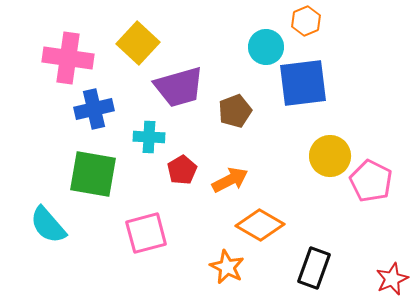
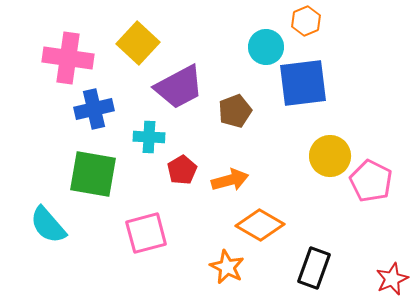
purple trapezoid: rotated 12 degrees counterclockwise
orange arrow: rotated 12 degrees clockwise
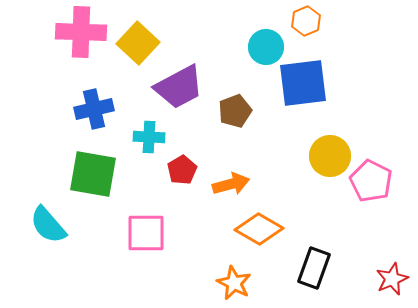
pink cross: moved 13 px right, 26 px up; rotated 6 degrees counterclockwise
orange arrow: moved 1 px right, 4 px down
orange diamond: moved 1 px left, 4 px down
pink square: rotated 15 degrees clockwise
orange star: moved 7 px right, 16 px down
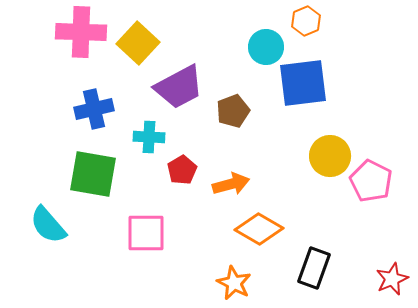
brown pentagon: moved 2 px left
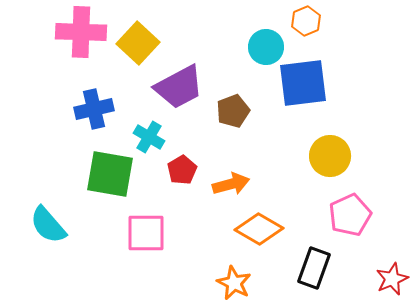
cyan cross: rotated 28 degrees clockwise
green square: moved 17 px right
pink pentagon: moved 21 px left, 34 px down; rotated 21 degrees clockwise
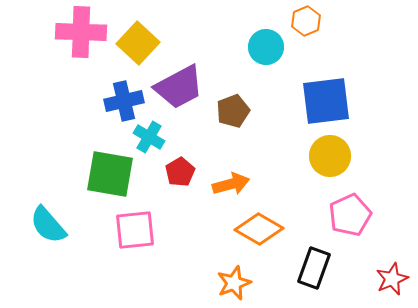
blue square: moved 23 px right, 18 px down
blue cross: moved 30 px right, 8 px up
red pentagon: moved 2 px left, 2 px down
pink square: moved 11 px left, 3 px up; rotated 6 degrees counterclockwise
orange star: rotated 24 degrees clockwise
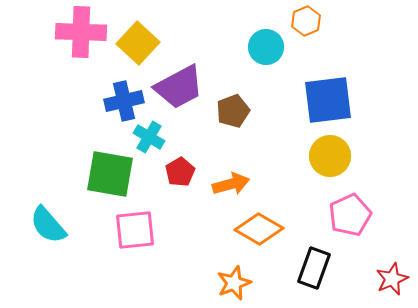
blue square: moved 2 px right, 1 px up
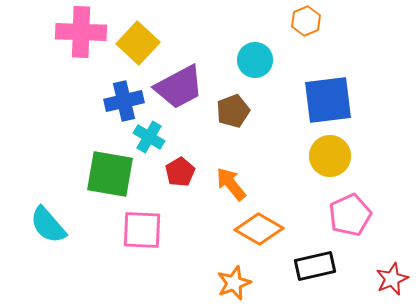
cyan circle: moved 11 px left, 13 px down
orange arrow: rotated 114 degrees counterclockwise
pink square: moved 7 px right; rotated 9 degrees clockwise
black rectangle: moved 1 px right, 2 px up; rotated 57 degrees clockwise
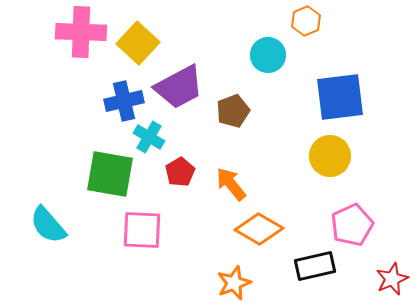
cyan circle: moved 13 px right, 5 px up
blue square: moved 12 px right, 3 px up
pink pentagon: moved 2 px right, 10 px down
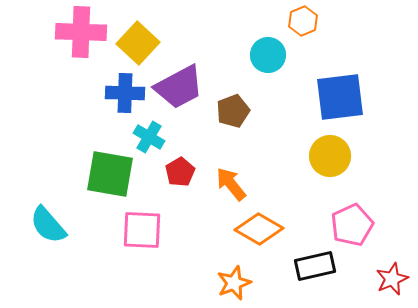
orange hexagon: moved 3 px left
blue cross: moved 1 px right, 8 px up; rotated 15 degrees clockwise
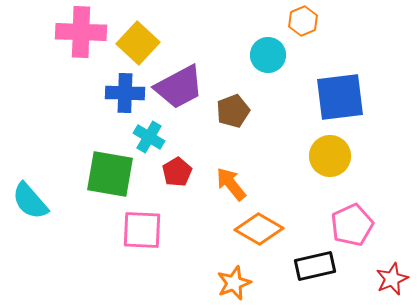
red pentagon: moved 3 px left
cyan semicircle: moved 18 px left, 24 px up
